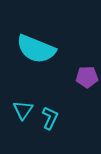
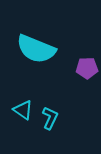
purple pentagon: moved 9 px up
cyan triangle: rotated 30 degrees counterclockwise
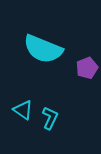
cyan semicircle: moved 7 px right
purple pentagon: rotated 20 degrees counterclockwise
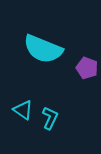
purple pentagon: rotated 30 degrees counterclockwise
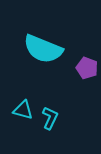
cyan triangle: rotated 20 degrees counterclockwise
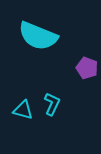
cyan semicircle: moved 5 px left, 13 px up
cyan L-shape: moved 2 px right, 14 px up
